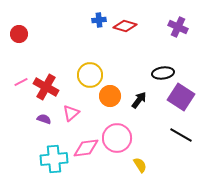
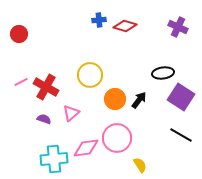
orange circle: moved 5 px right, 3 px down
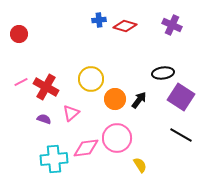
purple cross: moved 6 px left, 2 px up
yellow circle: moved 1 px right, 4 px down
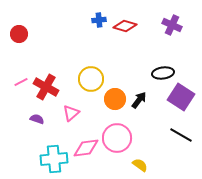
purple semicircle: moved 7 px left
yellow semicircle: rotated 21 degrees counterclockwise
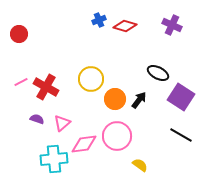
blue cross: rotated 16 degrees counterclockwise
black ellipse: moved 5 px left; rotated 35 degrees clockwise
pink triangle: moved 9 px left, 10 px down
pink circle: moved 2 px up
pink diamond: moved 2 px left, 4 px up
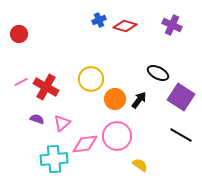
pink diamond: moved 1 px right
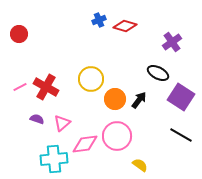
purple cross: moved 17 px down; rotated 30 degrees clockwise
pink line: moved 1 px left, 5 px down
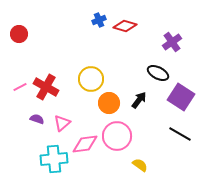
orange circle: moved 6 px left, 4 px down
black line: moved 1 px left, 1 px up
